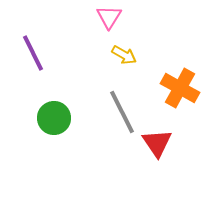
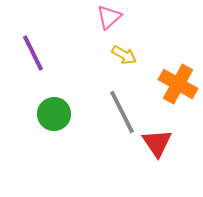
pink triangle: rotated 16 degrees clockwise
orange cross: moved 2 px left, 4 px up
green circle: moved 4 px up
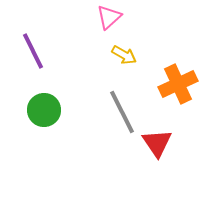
purple line: moved 2 px up
orange cross: rotated 36 degrees clockwise
green circle: moved 10 px left, 4 px up
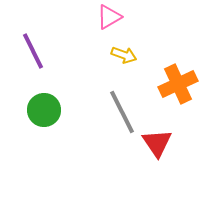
pink triangle: rotated 12 degrees clockwise
yellow arrow: rotated 10 degrees counterclockwise
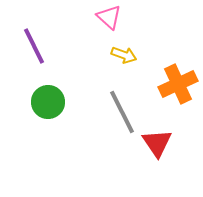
pink triangle: rotated 48 degrees counterclockwise
purple line: moved 1 px right, 5 px up
green circle: moved 4 px right, 8 px up
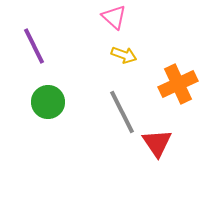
pink triangle: moved 5 px right
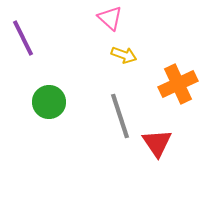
pink triangle: moved 4 px left, 1 px down
purple line: moved 11 px left, 8 px up
green circle: moved 1 px right
gray line: moved 2 px left, 4 px down; rotated 9 degrees clockwise
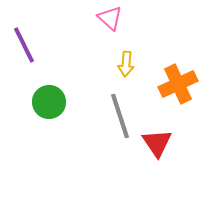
purple line: moved 1 px right, 7 px down
yellow arrow: moved 2 px right, 9 px down; rotated 75 degrees clockwise
